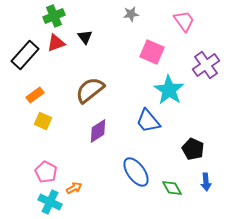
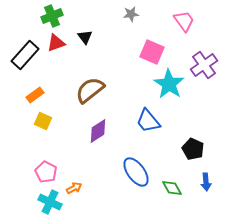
green cross: moved 2 px left
purple cross: moved 2 px left
cyan star: moved 6 px up
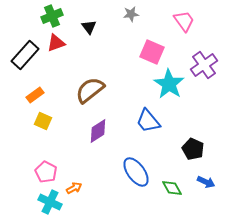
black triangle: moved 4 px right, 10 px up
blue arrow: rotated 60 degrees counterclockwise
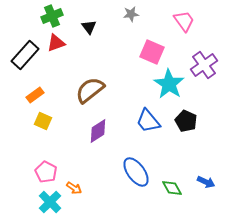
black pentagon: moved 7 px left, 28 px up
orange arrow: rotated 63 degrees clockwise
cyan cross: rotated 20 degrees clockwise
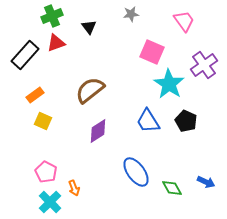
blue trapezoid: rotated 8 degrees clockwise
orange arrow: rotated 35 degrees clockwise
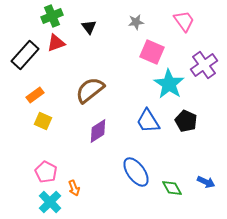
gray star: moved 5 px right, 8 px down
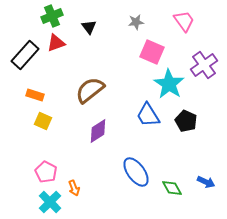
orange rectangle: rotated 54 degrees clockwise
blue trapezoid: moved 6 px up
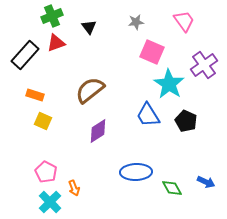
blue ellipse: rotated 56 degrees counterclockwise
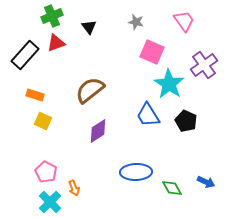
gray star: rotated 21 degrees clockwise
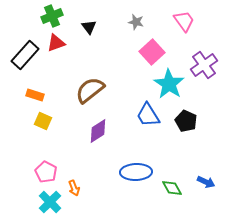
pink square: rotated 25 degrees clockwise
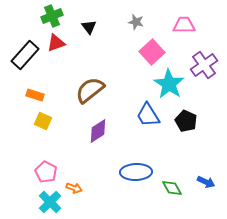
pink trapezoid: moved 4 px down; rotated 55 degrees counterclockwise
orange arrow: rotated 49 degrees counterclockwise
